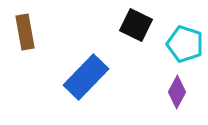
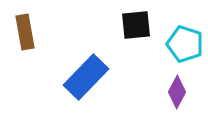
black square: rotated 32 degrees counterclockwise
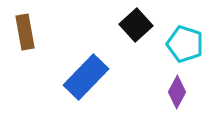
black square: rotated 36 degrees counterclockwise
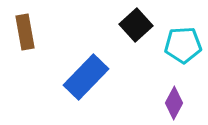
cyan pentagon: moved 2 px left, 1 px down; rotated 21 degrees counterclockwise
purple diamond: moved 3 px left, 11 px down
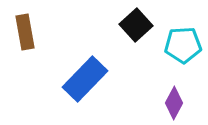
blue rectangle: moved 1 px left, 2 px down
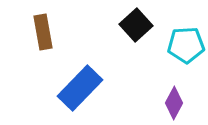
brown rectangle: moved 18 px right
cyan pentagon: moved 3 px right
blue rectangle: moved 5 px left, 9 px down
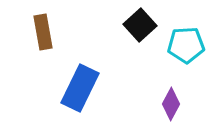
black square: moved 4 px right
blue rectangle: rotated 18 degrees counterclockwise
purple diamond: moved 3 px left, 1 px down
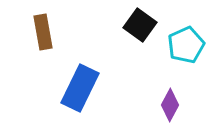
black square: rotated 12 degrees counterclockwise
cyan pentagon: rotated 21 degrees counterclockwise
purple diamond: moved 1 px left, 1 px down
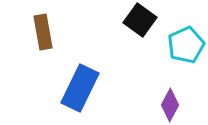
black square: moved 5 px up
